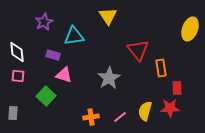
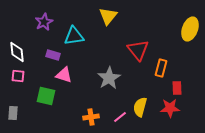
yellow triangle: rotated 12 degrees clockwise
orange rectangle: rotated 24 degrees clockwise
green square: rotated 30 degrees counterclockwise
yellow semicircle: moved 5 px left, 4 px up
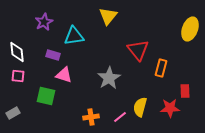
red rectangle: moved 8 px right, 3 px down
gray rectangle: rotated 56 degrees clockwise
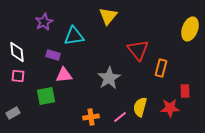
pink triangle: rotated 24 degrees counterclockwise
green square: rotated 24 degrees counterclockwise
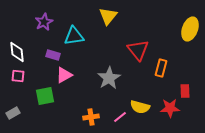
pink triangle: rotated 24 degrees counterclockwise
green square: moved 1 px left
yellow semicircle: rotated 90 degrees counterclockwise
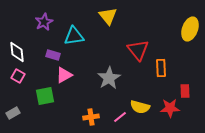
yellow triangle: rotated 18 degrees counterclockwise
orange rectangle: rotated 18 degrees counterclockwise
pink square: rotated 24 degrees clockwise
